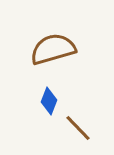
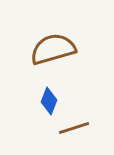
brown line: moved 4 px left; rotated 64 degrees counterclockwise
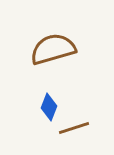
blue diamond: moved 6 px down
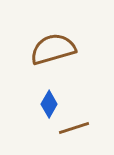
blue diamond: moved 3 px up; rotated 8 degrees clockwise
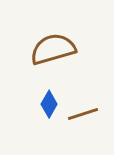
brown line: moved 9 px right, 14 px up
